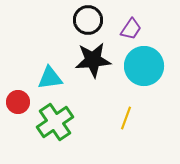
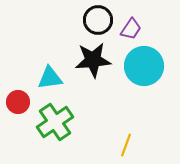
black circle: moved 10 px right
yellow line: moved 27 px down
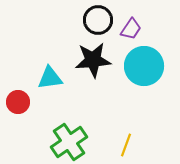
green cross: moved 14 px right, 20 px down
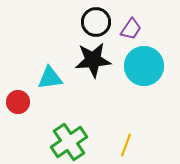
black circle: moved 2 px left, 2 px down
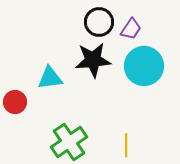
black circle: moved 3 px right
red circle: moved 3 px left
yellow line: rotated 20 degrees counterclockwise
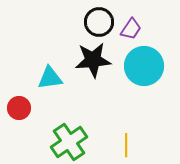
red circle: moved 4 px right, 6 px down
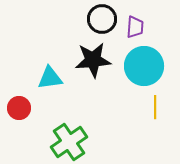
black circle: moved 3 px right, 3 px up
purple trapezoid: moved 4 px right, 2 px up; rotated 30 degrees counterclockwise
yellow line: moved 29 px right, 38 px up
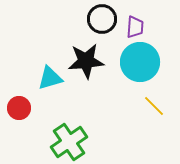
black star: moved 7 px left, 1 px down
cyan circle: moved 4 px left, 4 px up
cyan triangle: rotated 8 degrees counterclockwise
yellow line: moved 1 px left, 1 px up; rotated 45 degrees counterclockwise
